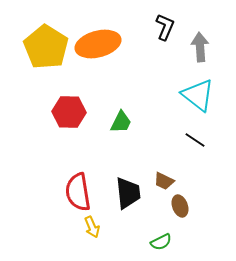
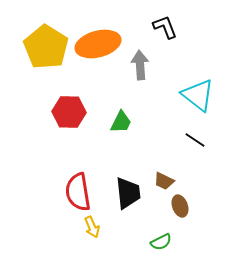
black L-shape: rotated 44 degrees counterclockwise
gray arrow: moved 60 px left, 18 px down
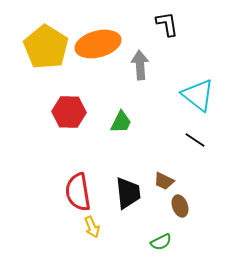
black L-shape: moved 2 px right, 3 px up; rotated 12 degrees clockwise
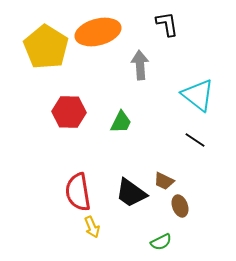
orange ellipse: moved 12 px up
black trapezoid: moved 3 px right; rotated 132 degrees clockwise
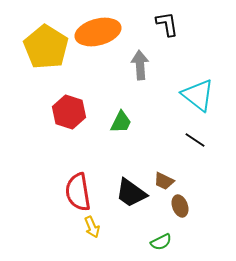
red hexagon: rotated 16 degrees clockwise
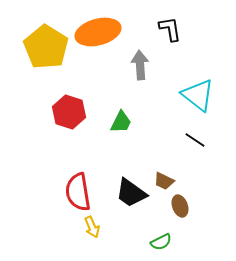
black L-shape: moved 3 px right, 5 px down
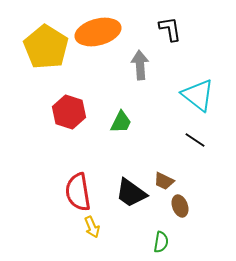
green semicircle: rotated 55 degrees counterclockwise
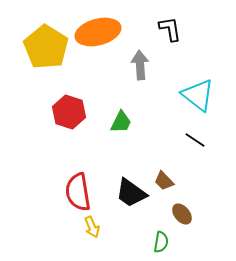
brown trapezoid: rotated 20 degrees clockwise
brown ellipse: moved 2 px right, 8 px down; rotated 20 degrees counterclockwise
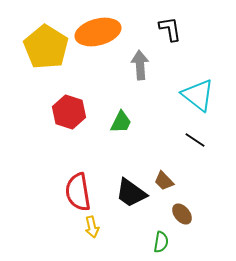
yellow arrow: rotated 10 degrees clockwise
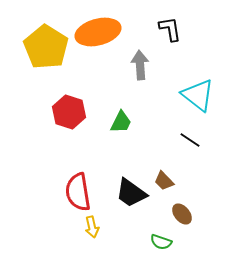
black line: moved 5 px left
green semicircle: rotated 100 degrees clockwise
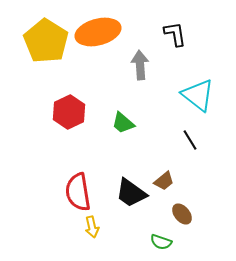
black L-shape: moved 5 px right, 5 px down
yellow pentagon: moved 6 px up
red hexagon: rotated 16 degrees clockwise
green trapezoid: moved 2 px right, 1 px down; rotated 105 degrees clockwise
black line: rotated 25 degrees clockwise
brown trapezoid: rotated 85 degrees counterclockwise
